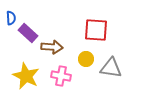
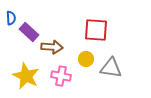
purple rectangle: moved 1 px right, 1 px up
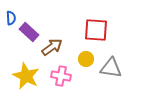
brown arrow: rotated 40 degrees counterclockwise
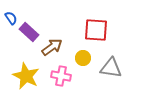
blue semicircle: rotated 32 degrees counterclockwise
yellow circle: moved 3 px left, 1 px up
